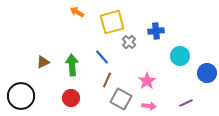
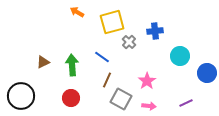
blue cross: moved 1 px left
blue line: rotated 14 degrees counterclockwise
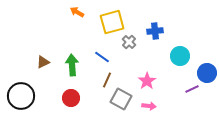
purple line: moved 6 px right, 14 px up
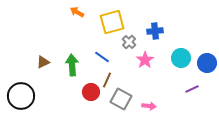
cyan circle: moved 1 px right, 2 px down
blue circle: moved 10 px up
pink star: moved 2 px left, 21 px up
red circle: moved 20 px right, 6 px up
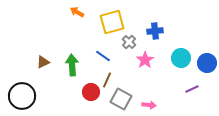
blue line: moved 1 px right, 1 px up
black circle: moved 1 px right
pink arrow: moved 1 px up
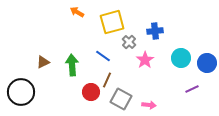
black circle: moved 1 px left, 4 px up
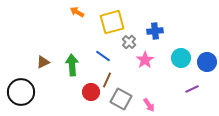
blue circle: moved 1 px up
pink arrow: rotated 48 degrees clockwise
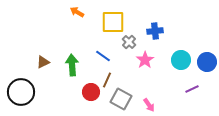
yellow square: moved 1 px right; rotated 15 degrees clockwise
cyan circle: moved 2 px down
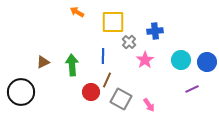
blue line: rotated 56 degrees clockwise
